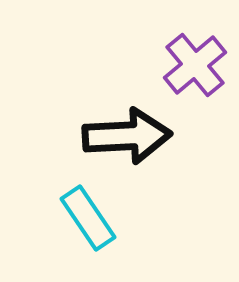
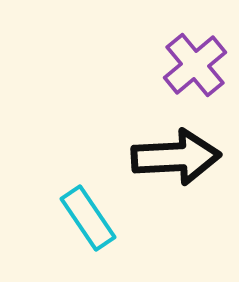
black arrow: moved 49 px right, 21 px down
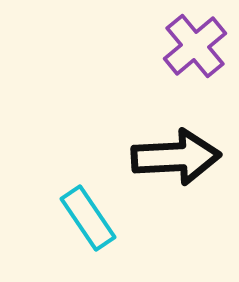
purple cross: moved 19 px up
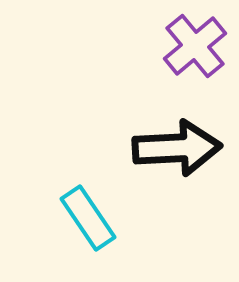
black arrow: moved 1 px right, 9 px up
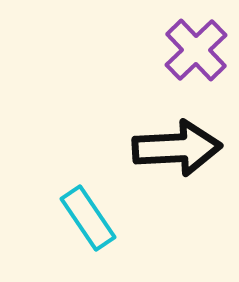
purple cross: moved 1 px right, 4 px down; rotated 4 degrees counterclockwise
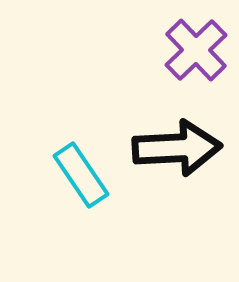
cyan rectangle: moved 7 px left, 43 px up
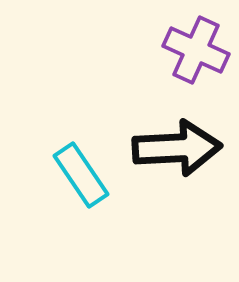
purple cross: rotated 22 degrees counterclockwise
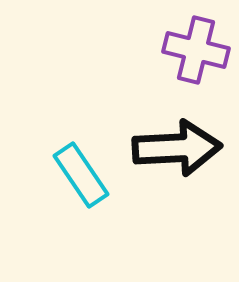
purple cross: rotated 10 degrees counterclockwise
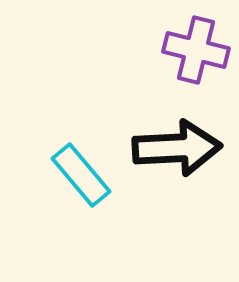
cyan rectangle: rotated 6 degrees counterclockwise
